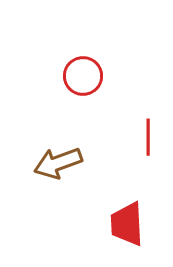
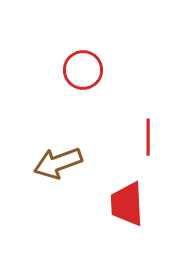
red circle: moved 6 px up
red trapezoid: moved 20 px up
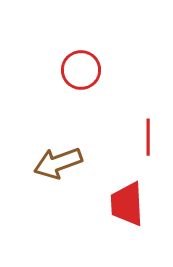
red circle: moved 2 px left
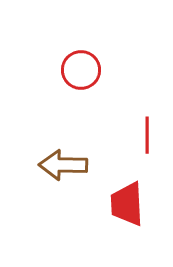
red line: moved 1 px left, 2 px up
brown arrow: moved 5 px right, 2 px down; rotated 21 degrees clockwise
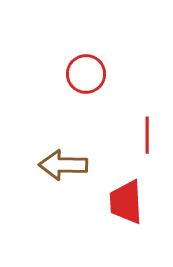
red circle: moved 5 px right, 4 px down
red trapezoid: moved 1 px left, 2 px up
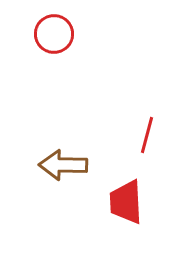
red circle: moved 32 px left, 40 px up
red line: rotated 15 degrees clockwise
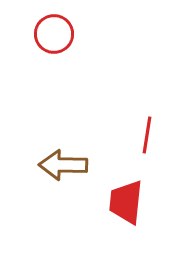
red line: rotated 6 degrees counterclockwise
red trapezoid: rotated 9 degrees clockwise
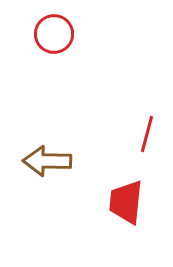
red line: moved 1 px up; rotated 6 degrees clockwise
brown arrow: moved 16 px left, 4 px up
